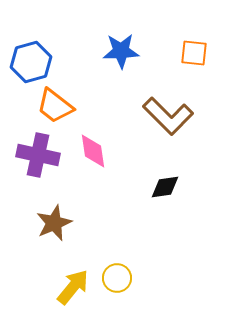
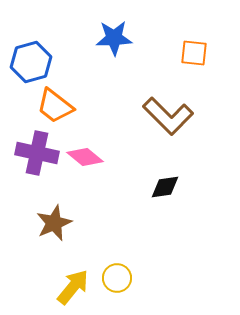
blue star: moved 7 px left, 13 px up
pink diamond: moved 8 px left, 6 px down; rotated 42 degrees counterclockwise
purple cross: moved 1 px left, 2 px up
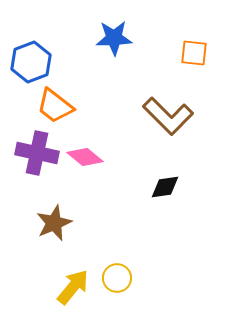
blue hexagon: rotated 6 degrees counterclockwise
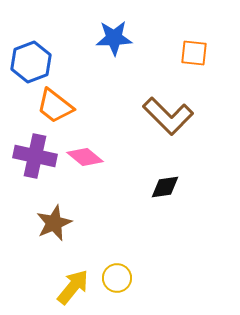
purple cross: moved 2 px left, 3 px down
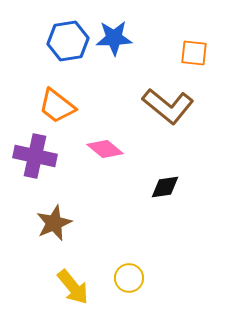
blue hexagon: moved 37 px right, 21 px up; rotated 12 degrees clockwise
orange trapezoid: moved 2 px right
brown L-shape: moved 10 px up; rotated 6 degrees counterclockwise
pink diamond: moved 20 px right, 8 px up
yellow circle: moved 12 px right
yellow arrow: rotated 102 degrees clockwise
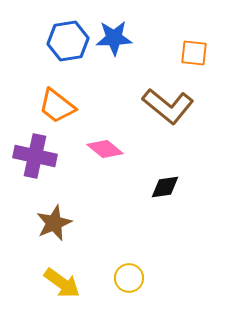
yellow arrow: moved 11 px left, 4 px up; rotated 15 degrees counterclockwise
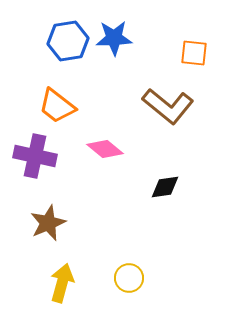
brown star: moved 6 px left
yellow arrow: rotated 111 degrees counterclockwise
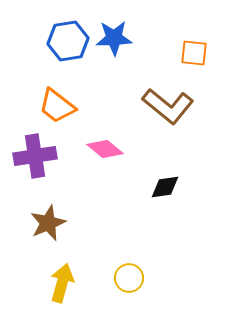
purple cross: rotated 21 degrees counterclockwise
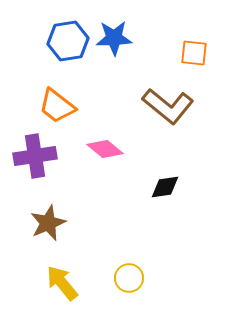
yellow arrow: rotated 54 degrees counterclockwise
